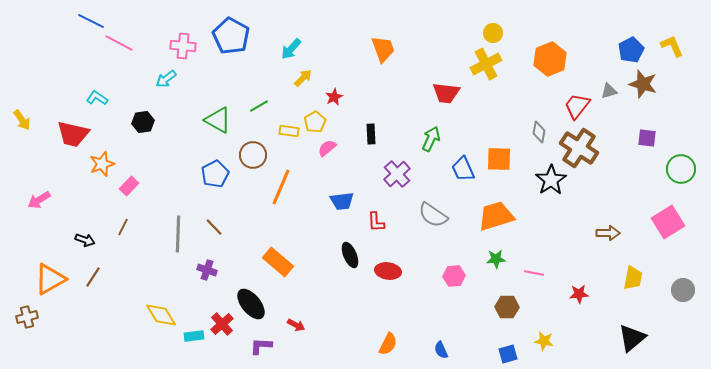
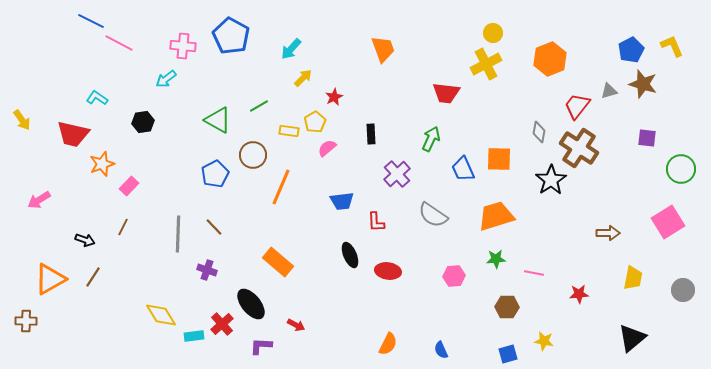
brown cross at (27, 317): moved 1 px left, 4 px down; rotated 15 degrees clockwise
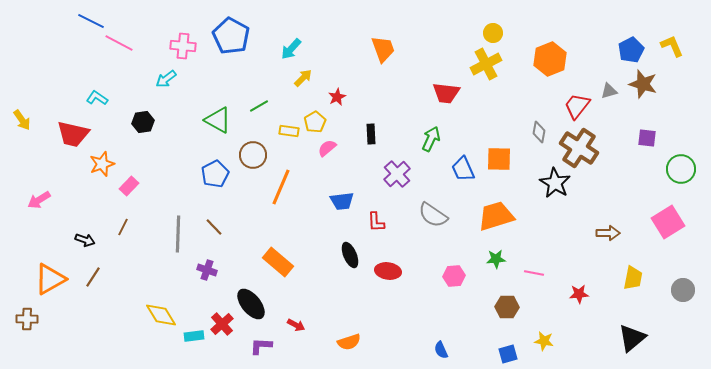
red star at (334, 97): moved 3 px right
black star at (551, 180): moved 4 px right, 3 px down; rotated 8 degrees counterclockwise
brown cross at (26, 321): moved 1 px right, 2 px up
orange semicircle at (388, 344): moved 39 px left, 2 px up; rotated 45 degrees clockwise
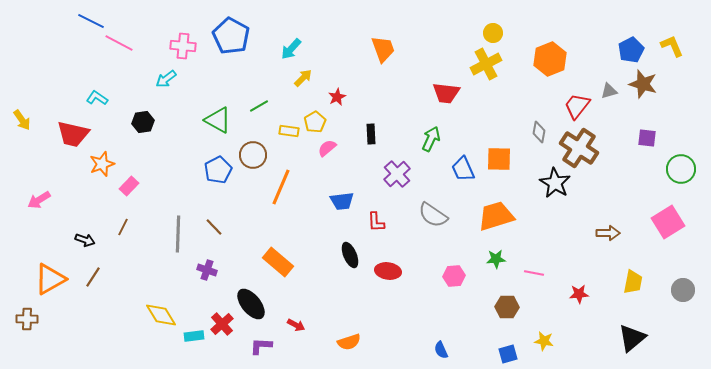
blue pentagon at (215, 174): moved 3 px right, 4 px up
yellow trapezoid at (633, 278): moved 4 px down
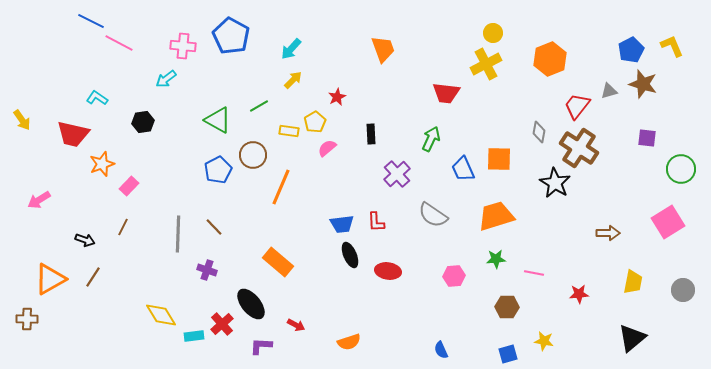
yellow arrow at (303, 78): moved 10 px left, 2 px down
blue trapezoid at (342, 201): moved 23 px down
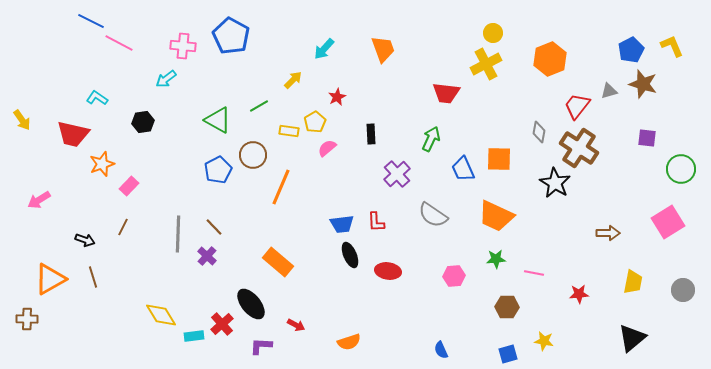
cyan arrow at (291, 49): moved 33 px right
orange trapezoid at (496, 216): rotated 138 degrees counterclockwise
purple cross at (207, 270): moved 14 px up; rotated 24 degrees clockwise
brown line at (93, 277): rotated 50 degrees counterclockwise
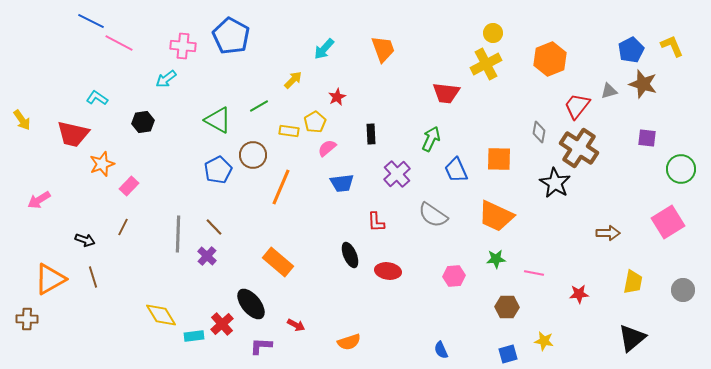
blue trapezoid at (463, 169): moved 7 px left, 1 px down
blue trapezoid at (342, 224): moved 41 px up
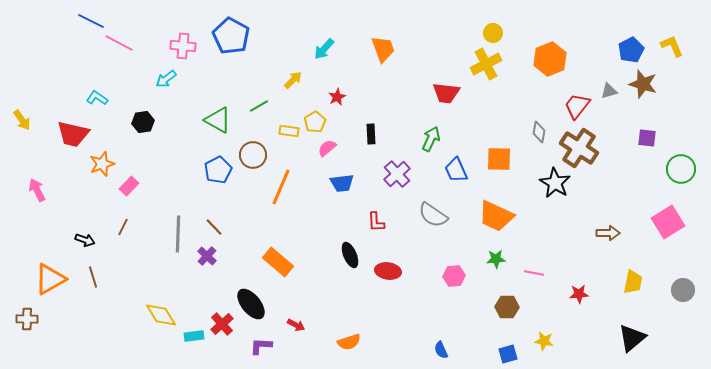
pink arrow at (39, 200): moved 2 px left, 10 px up; rotated 95 degrees clockwise
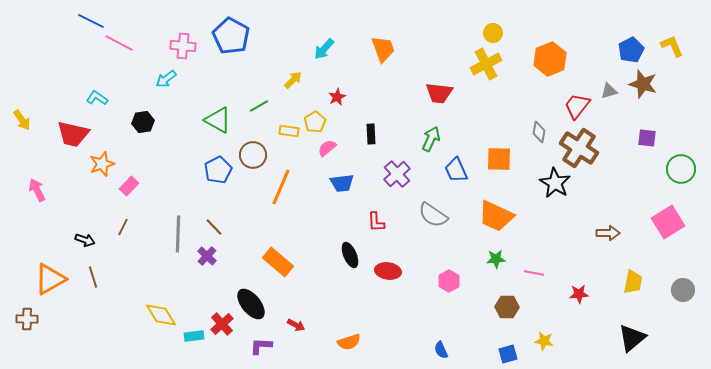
red trapezoid at (446, 93): moved 7 px left
pink hexagon at (454, 276): moved 5 px left, 5 px down; rotated 25 degrees counterclockwise
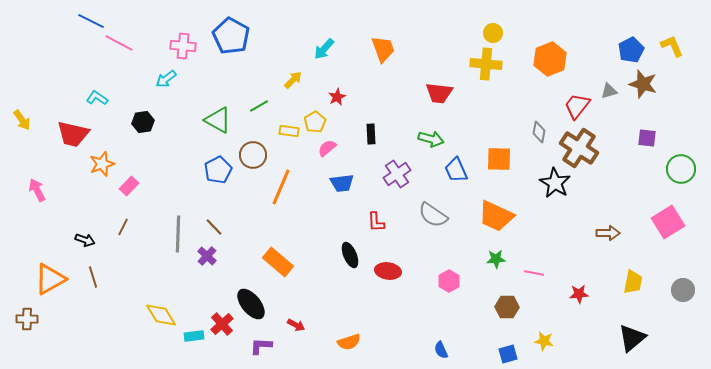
yellow cross at (486, 64): rotated 32 degrees clockwise
green arrow at (431, 139): rotated 80 degrees clockwise
purple cross at (397, 174): rotated 8 degrees clockwise
